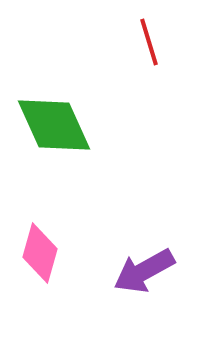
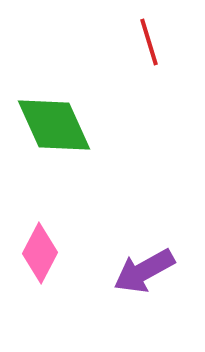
pink diamond: rotated 12 degrees clockwise
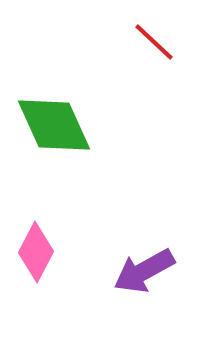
red line: moved 5 px right; rotated 30 degrees counterclockwise
pink diamond: moved 4 px left, 1 px up
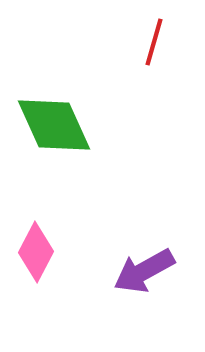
red line: rotated 63 degrees clockwise
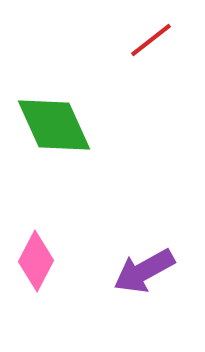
red line: moved 3 px left, 2 px up; rotated 36 degrees clockwise
pink diamond: moved 9 px down
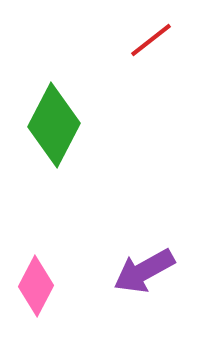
green diamond: rotated 52 degrees clockwise
pink diamond: moved 25 px down
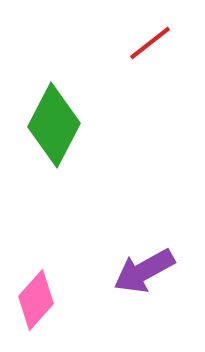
red line: moved 1 px left, 3 px down
pink diamond: moved 14 px down; rotated 14 degrees clockwise
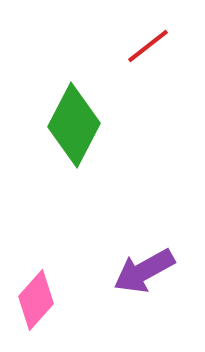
red line: moved 2 px left, 3 px down
green diamond: moved 20 px right
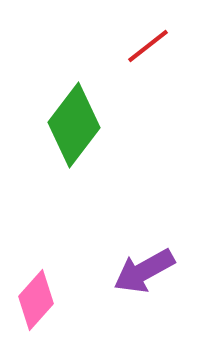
green diamond: rotated 10 degrees clockwise
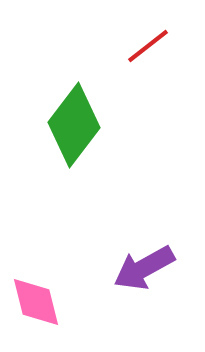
purple arrow: moved 3 px up
pink diamond: moved 2 px down; rotated 56 degrees counterclockwise
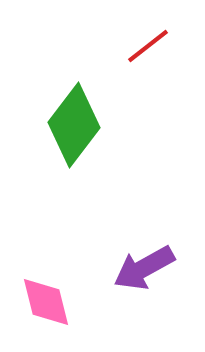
pink diamond: moved 10 px right
